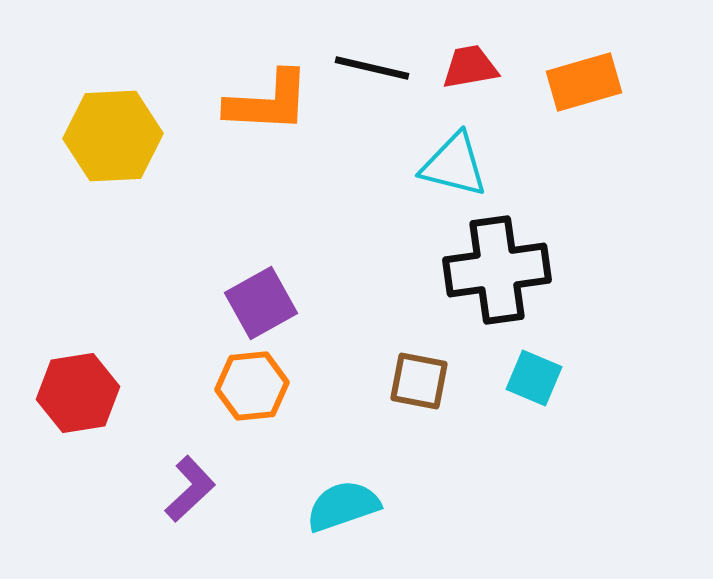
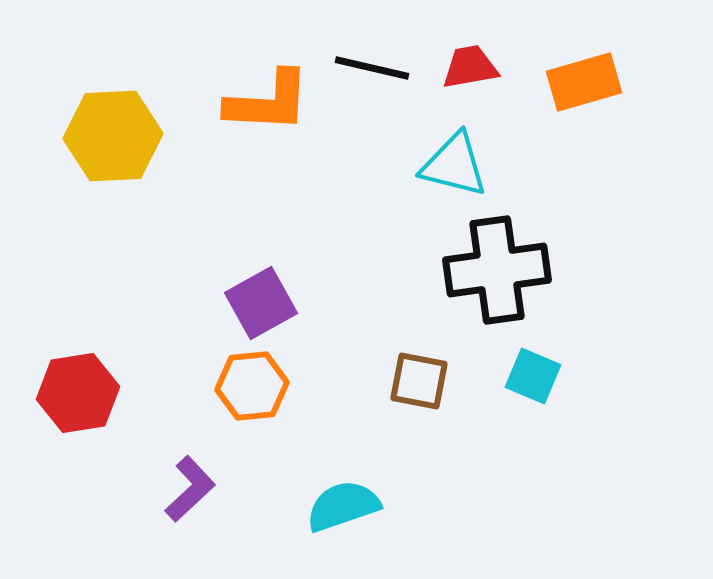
cyan square: moved 1 px left, 2 px up
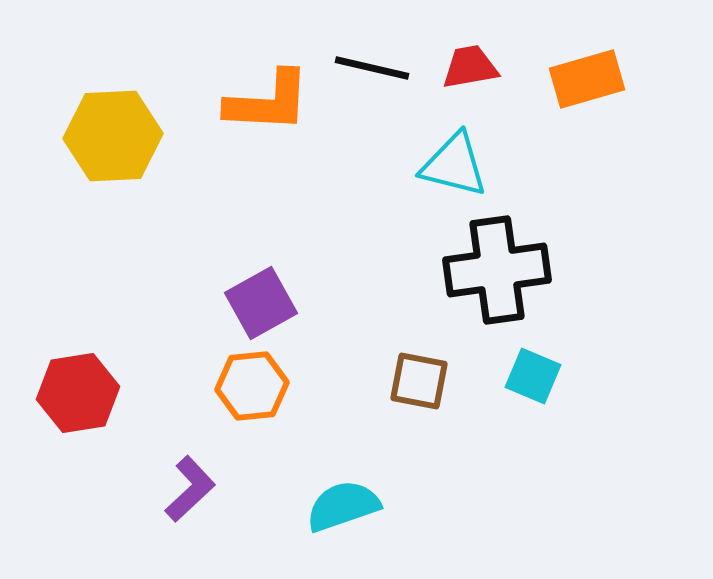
orange rectangle: moved 3 px right, 3 px up
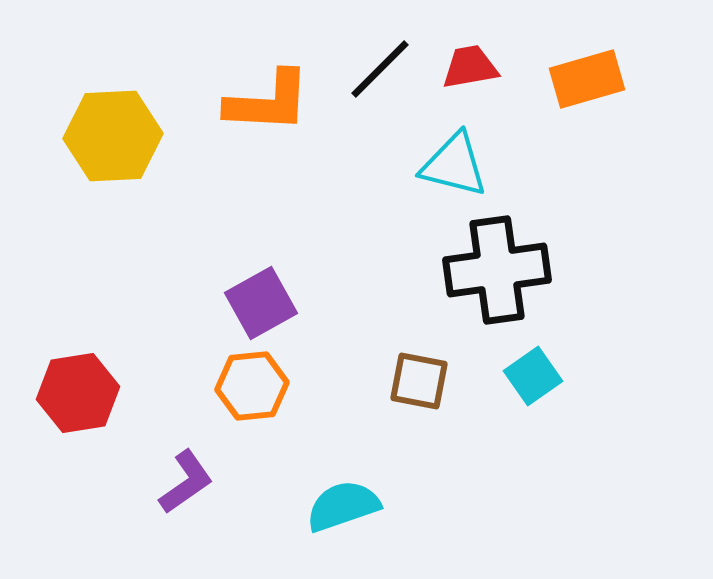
black line: moved 8 px right, 1 px down; rotated 58 degrees counterclockwise
cyan square: rotated 32 degrees clockwise
purple L-shape: moved 4 px left, 7 px up; rotated 8 degrees clockwise
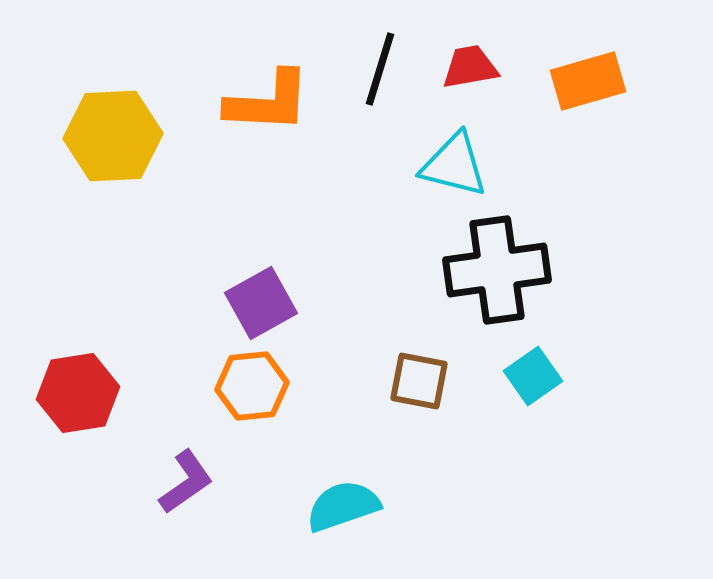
black line: rotated 28 degrees counterclockwise
orange rectangle: moved 1 px right, 2 px down
